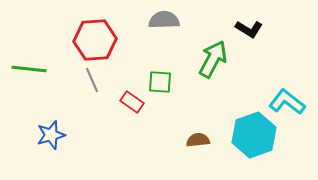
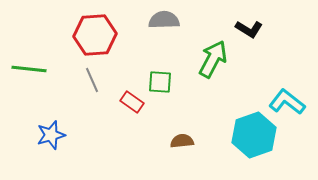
red hexagon: moved 5 px up
brown semicircle: moved 16 px left, 1 px down
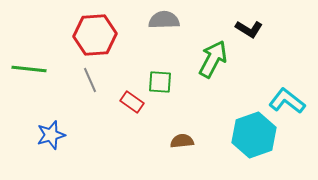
gray line: moved 2 px left
cyan L-shape: moved 1 px up
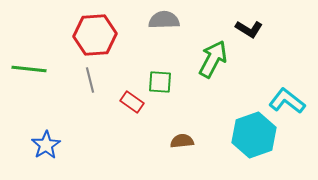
gray line: rotated 10 degrees clockwise
blue star: moved 5 px left, 10 px down; rotated 16 degrees counterclockwise
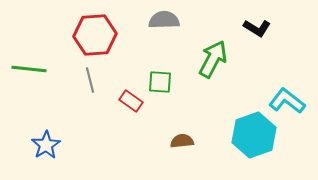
black L-shape: moved 8 px right, 1 px up
red rectangle: moved 1 px left, 1 px up
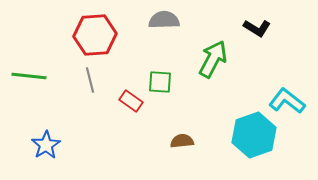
green line: moved 7 px down
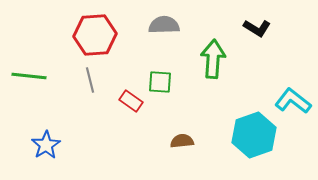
gray semicircle: moved 5 px down
green arrow: rotated 24 degrees counterclockwise
cyan L-shape: moved 6 px right
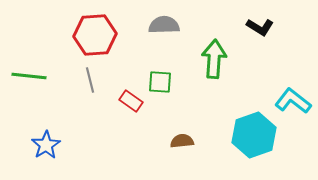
black L-shape: moved 3 px right, 1 px up
green arrow: moved 1 px right
